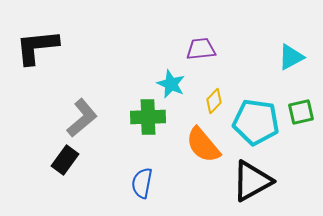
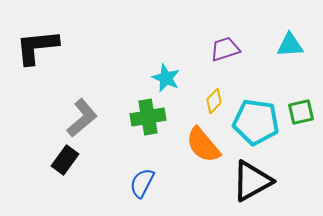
purple trapezoid: moved 24 px right; rotated 12 degrees counterclockwise
cyan triangle: moved 1 px left, 12 px up; rotated 24 degrees clockwise
cyan star: moved 5 px left, 6 px up
green cross: rotated 8 degrees counterclockwise
blue semicircle: rotated 16 degrees clockwise
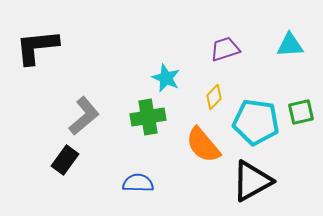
yellow diamond: moved 4 px up
gray L-shape: moved 2 px right, 2 px up
blue semicircle: moved 4 px left; rotated 64 degrees clockwise
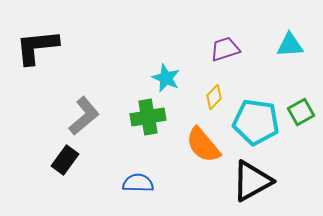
green square: rotated 16 degrees counterclockwise
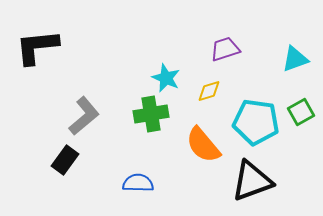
cyan triangle: moved 5 px right, 14 px down; rotated 16 degrees counterclockwise
yellow diamond: moved 5 px left, 6 px up; rotated 30 degrees clockwise
green cross: moved 3 px right, 3 px up
black triangle: rotated 9 degrees clockwise
